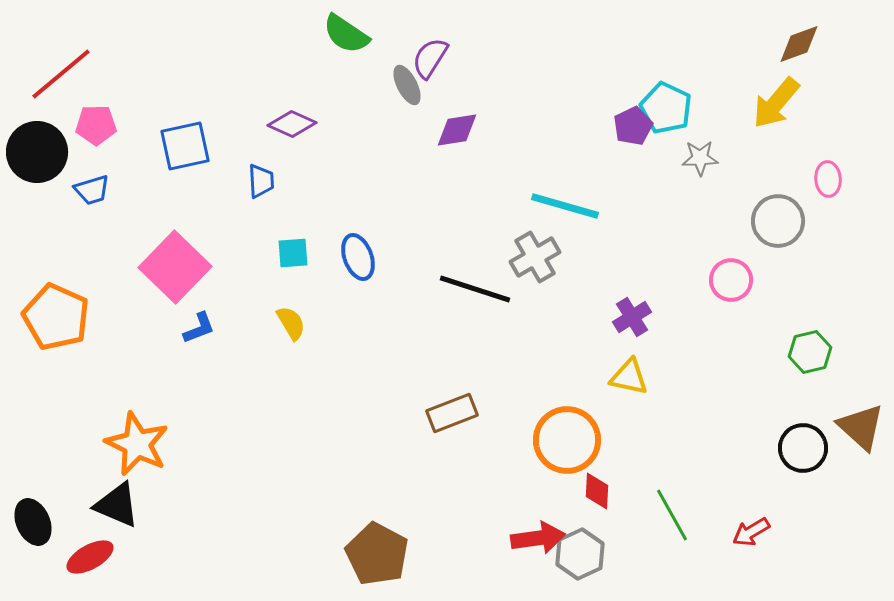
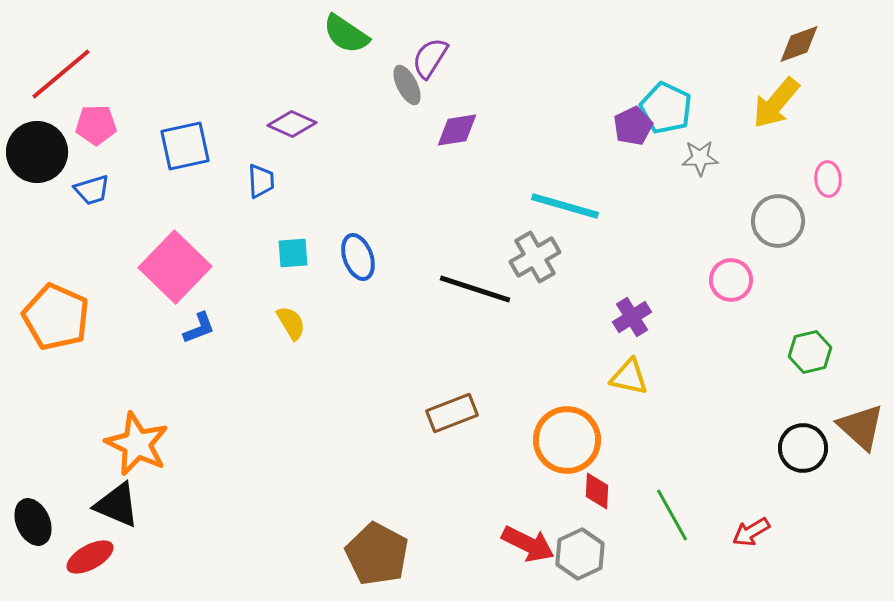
red arrow at (538, 538): moved 10 px left, 6 px down; rotated 34 degrees clockwise
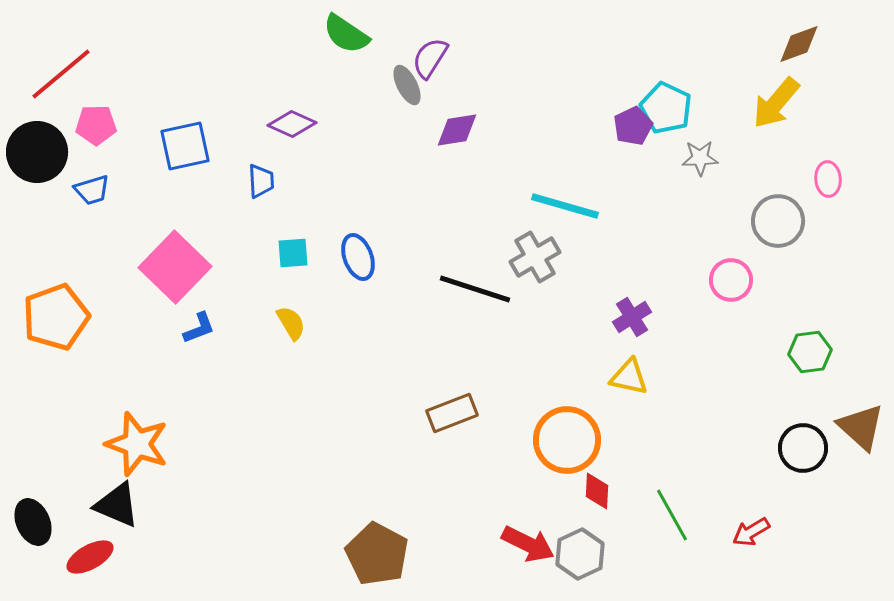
orange pentagon at (56, 317): rotated 28 degrees clockwise
green hexagon at (810, 352): rotated 6 degrees clockwise
orange star at (137, 444): rotated 6 degrees counterclockwise
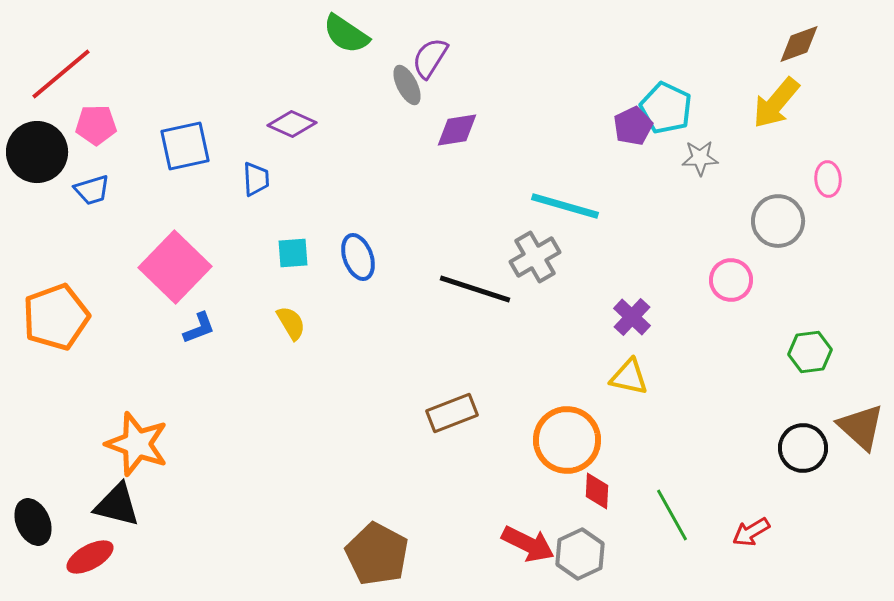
blue trapezoid at (261, 181): moved 5 px left, 2 px up
purple cross at (632, 317): rotated 15 degrees counterclockwise
black triangle at (117, 505): rotated 9 degrees counterclockwise
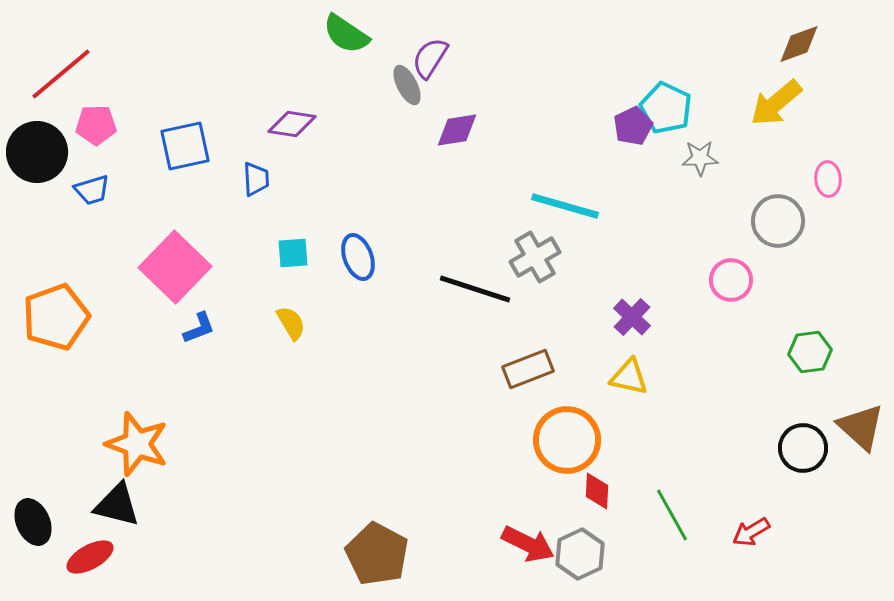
yellow arrow at (776, 103): rotated 10 degrees clockwise
purple diamond at (292, 124): rotated 15 degrees counterclockwise
brown rectangle at (452, 413): moved 76 px right, 44 px up
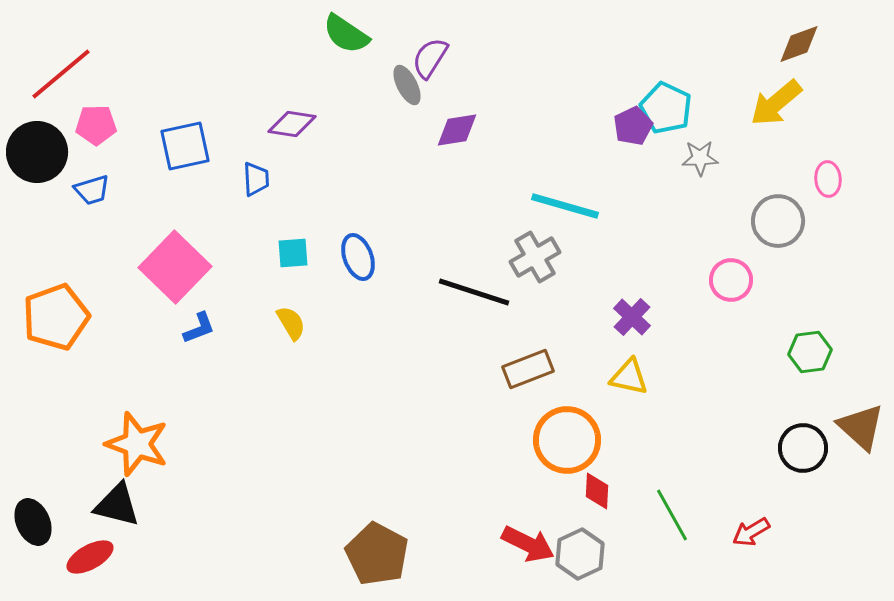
black line at (475, 289): moved 1 px left, 3 px down
